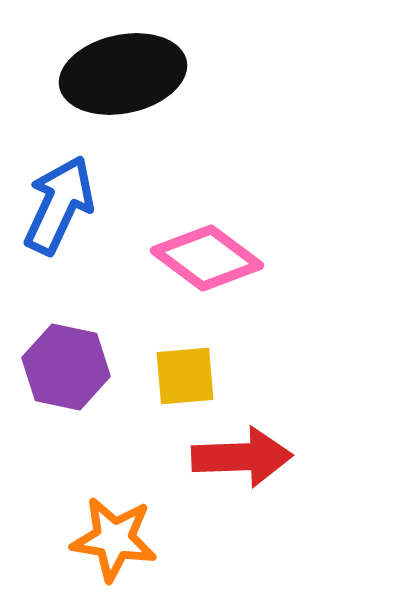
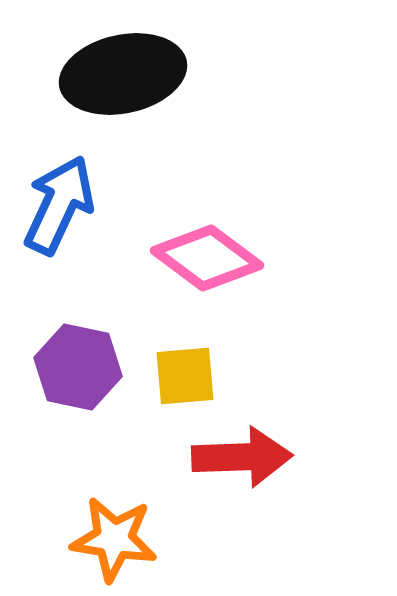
purple hexagon: moved 12 px right
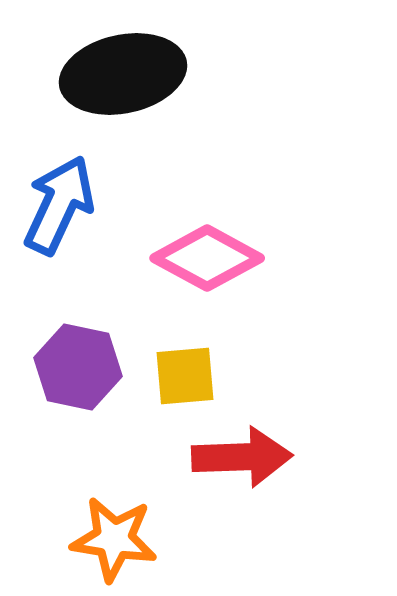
pink diamond: rotated 8 degrees counterclockwise
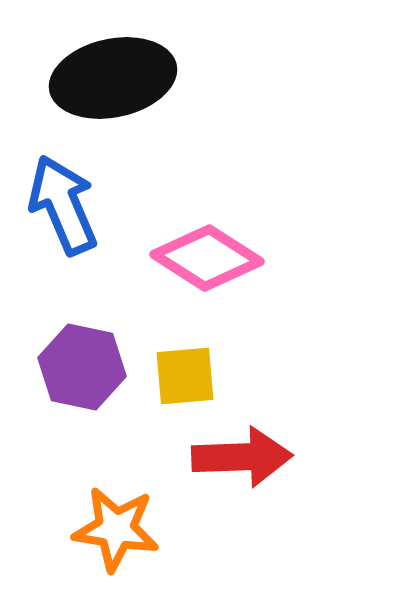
black ellipse: moved 10 px left, 4 px down
blue arrow: moved 4 px right; rotated 48 degrees counterclockwise
pink diamond: rotated 4 degrees clockwise
purple hexagon: moved 4 px right
orange star: moved 2 px right, 10 px up
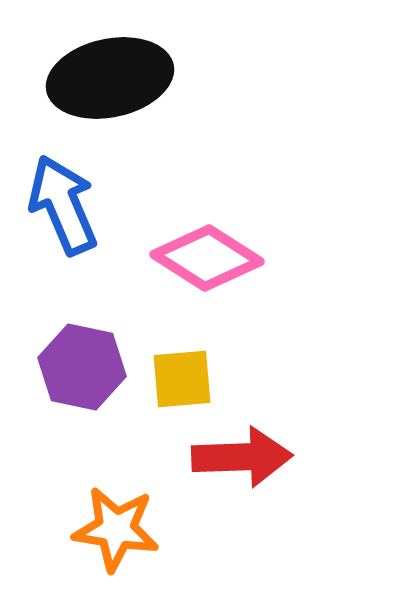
black ellipse: moved 3 px left
yellow square: moved 3 px left, 3 px down
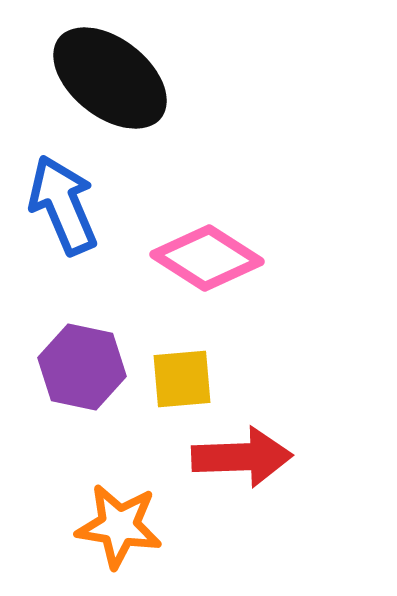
black ellipse: rotated 50 degrees clockwise
orange star: moved 3 px right, 3 px up
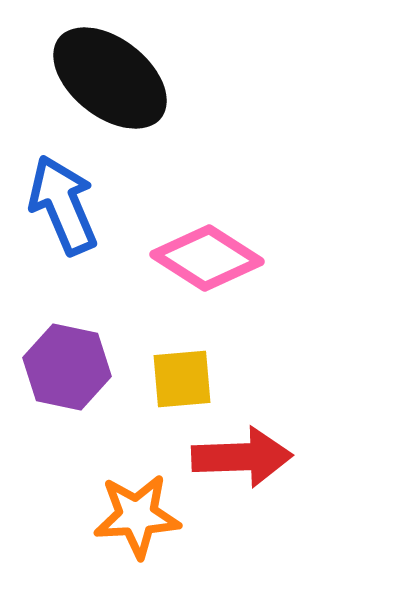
purple hexagon: moved 15 px left
orange star: moved 18 px right, 10 px up; rotated 12 degrees counterclockwise
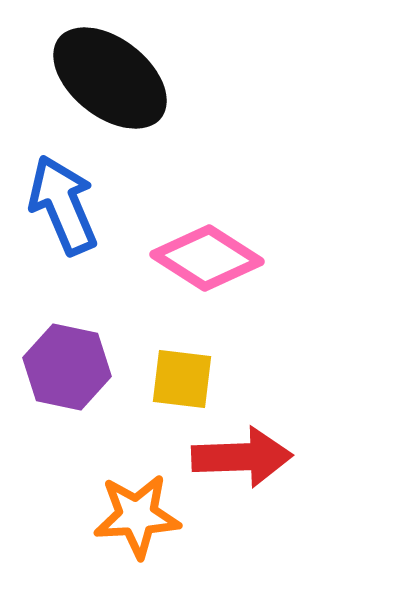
yellow square: rotated 12 degrees clockwise
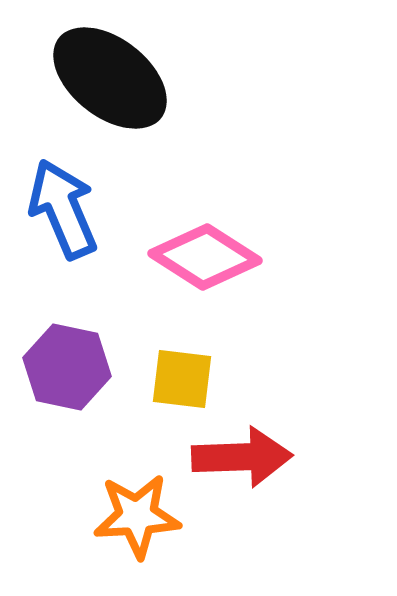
blue arrow: moved 4 px down
pink diamond: moved 2 px left, 1 px up
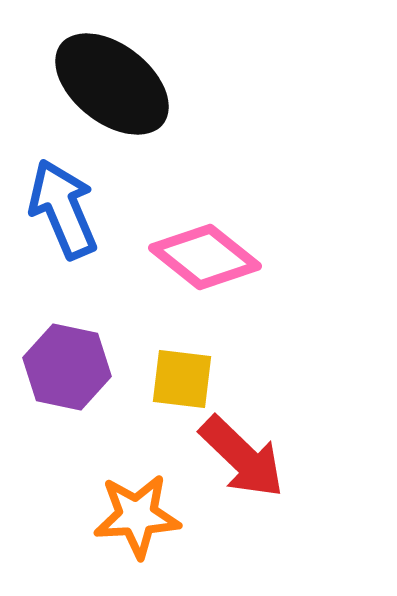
black ellipse: moved 2 px right, 6 px down
pink diamond: rotated 6 degrees clockwise
red arrow: rotated 46 degrees clockwise
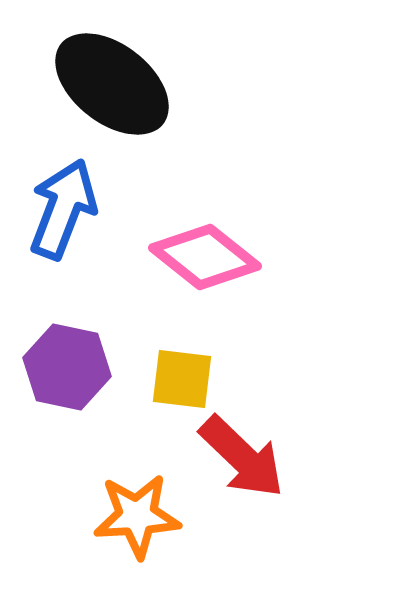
blue arrow: rotated 44 degrees clockwise
